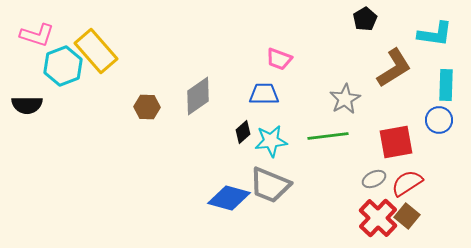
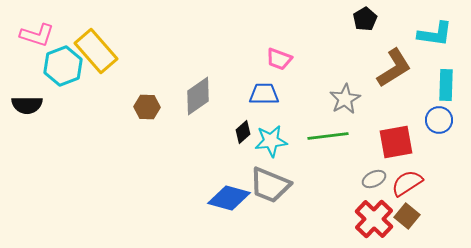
red cross: moved 4 px left, 1 px down
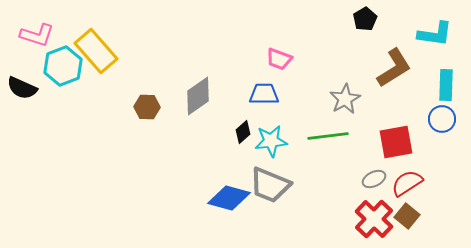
black semicircle: moved 5 px left, 17 px up; rotated 24 degrees clockwise
blue circle: moved 3 px right, 1 px up
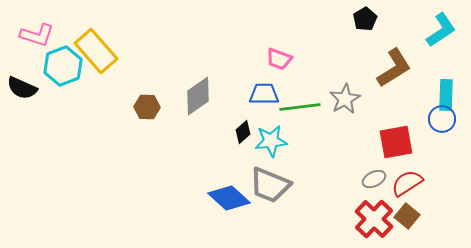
cyan L-shape: moved 6 px right, 4 px up; rotated 42 degrees counterclockwise
cyan rectangle: moved 10 px down
green line: moved 28 px left, 29 px up
blue diamond: rotated 27 degrees clockwise
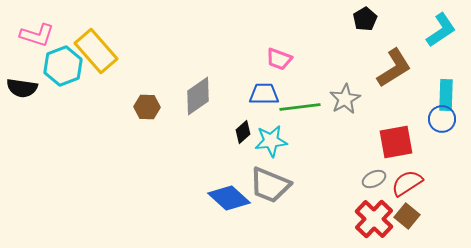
black semicircle: rotated 16 degrees counterclockwise
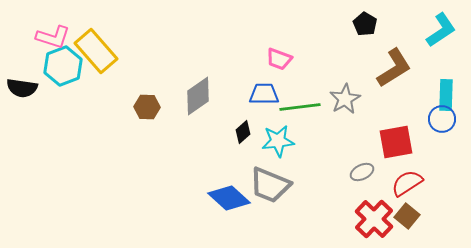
black pentagon: moved 5 px down; rotated 10 degrees counterclockwise
pink L-shape: moved 16 px right, 2 px down
cyan star: moved 7 px right
gray ellipse: moved 12 px left, 7 px up
